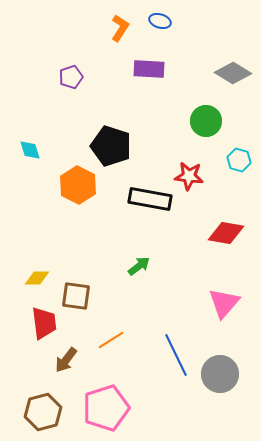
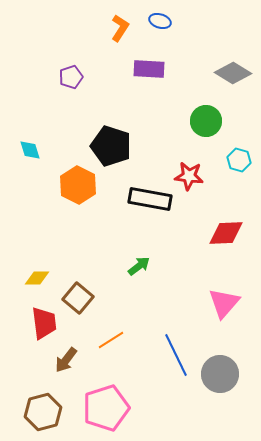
red diamond: rotated 12 degrees counterclockwise
brown square: moved 2 px right, 2 px down; rotated 32 degrees clockwise
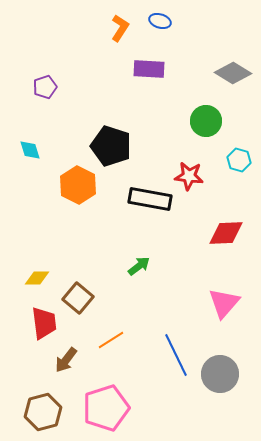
purple pentagon: moved 26 px left, 10 px down
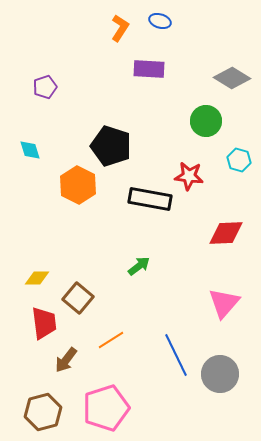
gray diamond: moved 1 px left, 5 px down
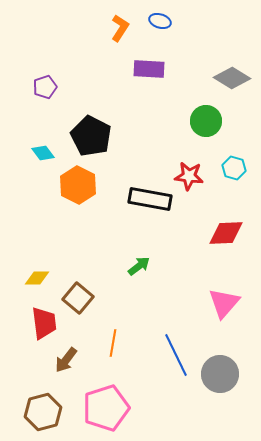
black pentagon: moved 20 px left, 10 px up; rotated 9 degrees clockwise
cyan diamond: moved 13 px right, 3 px down; rotated 20 degrees counterclockwise
cyan hexagon: moved 5 px left, 8 px down
orange line: moved 2 px right, 3 px down; rotated 48 degrees counterclockwise
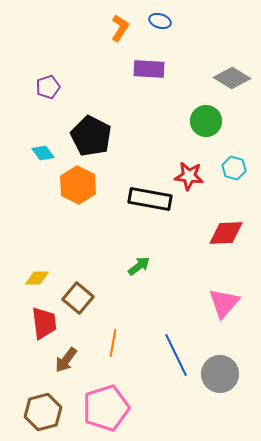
purple pentagon: moved 3 px right
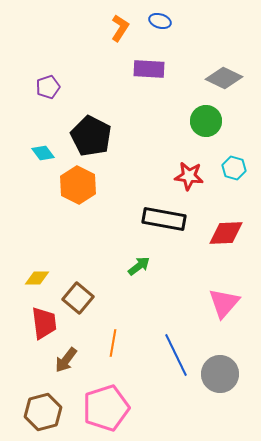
gray diamond: moved 8 px left; rotated 6 degrees counterclockwise
black rectangle: moved 14 px right, 20 px down
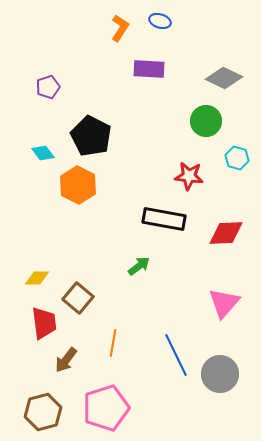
cyan hexagon: moved 3 px right, 10 px up
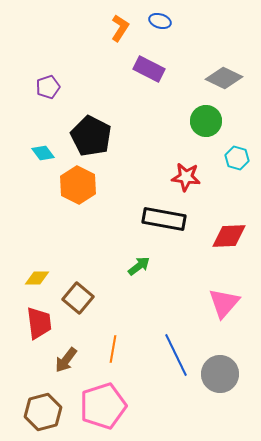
purple rectangle: rotated 24 degrees clockwise
red star: moved 3 px left, 1 px down
red diamond: moved 3 px right, 3 px down
red trapezoid: moved 5 px left
orange line: moved 6 px down
pink pentagon: moved 3 px left, 2 px up
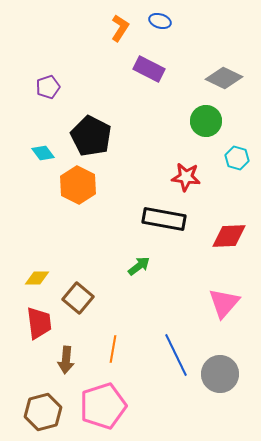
brown arrow: rotated 32 degrees counterclockwise
